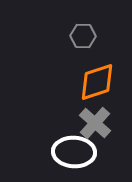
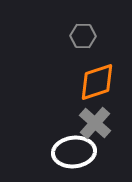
white ellipse: rotated 9 degrees counterclockwise
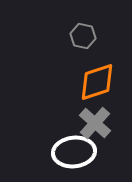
gray hexagon: rotated 10 degrees clockwise
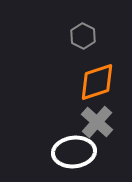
gray hexagon: rotated 15 degrees clockwise
gray cross: moved 2 px right, 1 px up
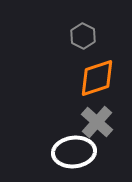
orange diamond: moved 4 px up
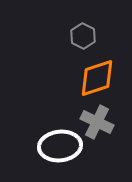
gray cross: rotated 16 degrees counterclockwise
white ellipse: moved 14 px left, 6 px up
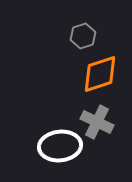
gray hexagon: rotated 15 degrees clockwise
orange diamond: moved 3 px right, 4 px up
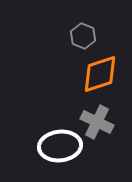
gray hexagon: rotated 20 degrees counterclockwise
